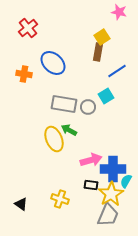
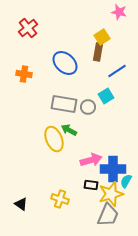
blue ellipse: moved 12 px right
yellow star: rotated 15 degrees clockwise
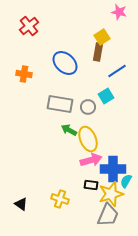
red cross: moved 1 px right, 2 px up
gray rectangle: moved 4 px left
yellow ellipse: moved 34 px right
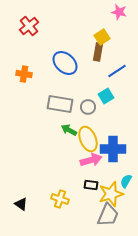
blue cross: moved 20 px up
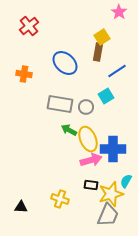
pink star: rotated 21 degrees clockwise
gray circle: moved 2 px left
black triangle: moved 3 px down; rotated 32 degrees counterclockwise
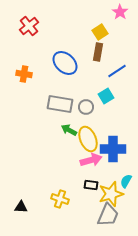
pink star: moved 1 px right
yellow square: moved 2 px left, 5 px up
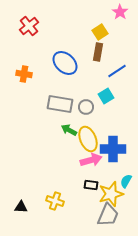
yellow cross: moved 5 px left, 2 px down
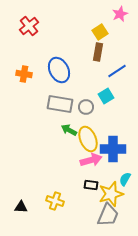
pink star: moved 2 px down; rotated 14 degrees clockwise
blue ellipse: moved 6 px left, 7 px down; rotated 20 degrees clockwise
cyan semicircle: moved 1 px left, 2 px up
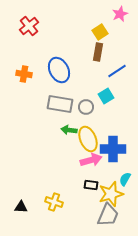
green arrow: rotated 21 degrees counterclockwise
yellow cross: moved 1 px left, 1 px down
